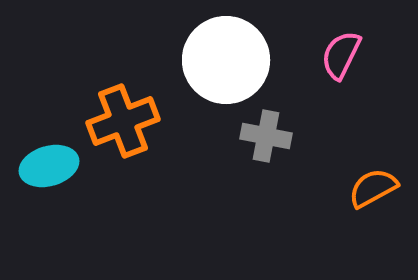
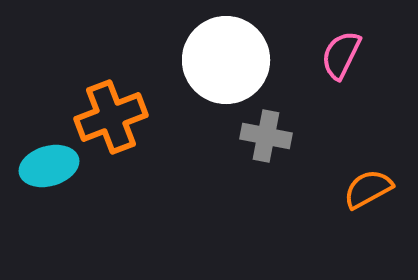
orange cross: moved 12 px left, 4 px up
orange semicircle: moved 5 px left, 1 px down
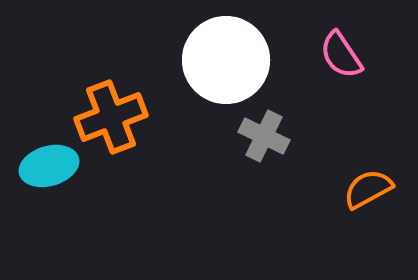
pink semicircle: rotated 60 degrees counterclockwise
gray cross: moved 2 px left; rotated 15 degrees clockwise
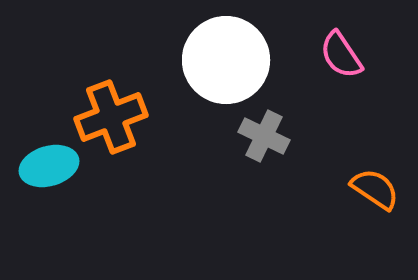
orange semicircle: moved 7 px right; rotated 63 degrees clockwise
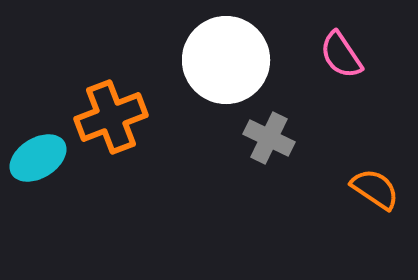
gray cross: moved 5 px right, 2 px down
cyan ellipse: moved 11 px left, 8 px up; rotated 16 degrees counterclockwise
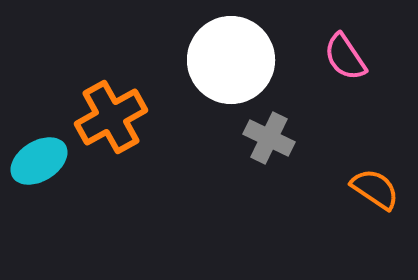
pink semicircle: moved 4 px right, 2 px down
white circle: moved 5 px right
orange cross: rotated 8 degrees counterclockwise
cyan ellipse: moved 1 px right, 3 px down
